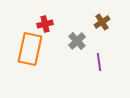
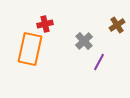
brown cross: moved 15 px right, 3 px down
gray cross: moved 7 px right
purple line: rotated 36 degrees clockwise
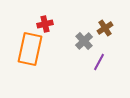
brown cross: moved 12 px left, 3 px down
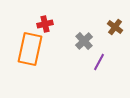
brown cross: moved 10 px right, 1 px up; rotated 21 degrees counterclockwise
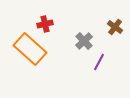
orange rectangle: rotated 60 degrees counterclockwise
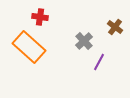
red cross: moved 5 px left, 7 px up; rotated 21 degrees clockwise
orange rectangle: moved 1 px left, 2 px up
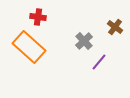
red cross: moved 2 px left
purple line: rotated 12 degrees clockwise
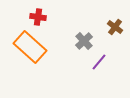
orange rectangle: moved 1 px right
